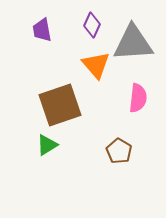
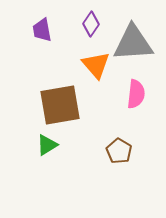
purple diamond: moved 1 px left, 1 px up; rotated 10 degrees clockwise
pink semicircle: moved 2 px left, 4 px up
brown square: rotated 9 degrees clockwise
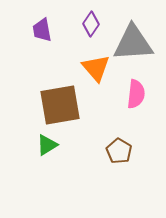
orange triangle: moved 3 px down
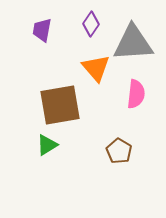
purple trapezoid: rotated 20 degrees clockwise
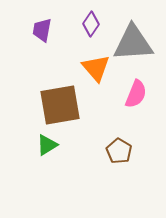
pink semicircle: rotated 16 degrees clockwise
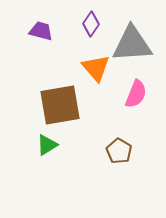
purple trapezoid: moved 1 px left, 1 px down; rotated 95 degrees clockwise
gray triangle: moved 1 px left, 1 px down
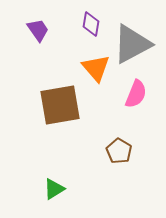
purple diamond: rotated 25 degrees counterclockwise
purple trapezoid: moved 3 px left, 1 px up; rotated 40 degrees clockwise
gray triangle: rotated 24 degrees counterclockwise
green triangle: moved 7 px right, 44 px down
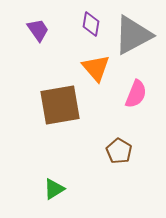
gray triangle: moved 1 px right, 9 px up
